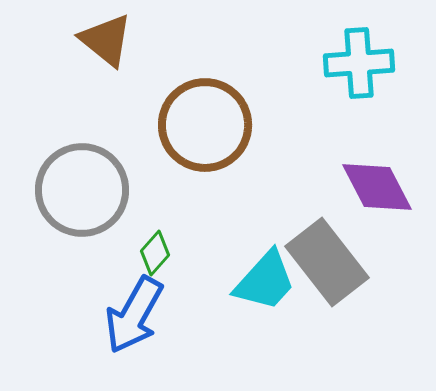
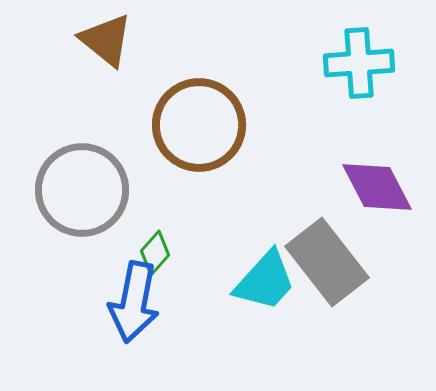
brown circle: moved 6 px left
blue arrow: moved 13 px up; rotated 18 degrees counterclockwise
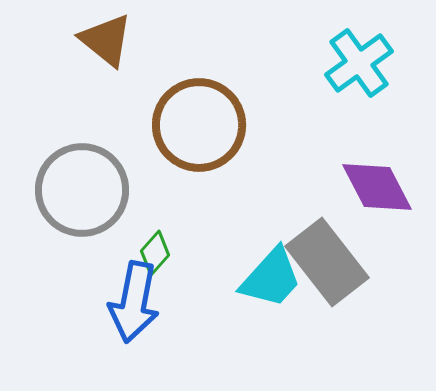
cyan cross: rotated 32 degrees counterclockwise
cyan trapezoid: moved 6 px right, 3 px up
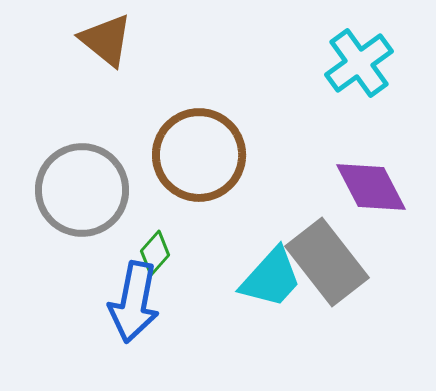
brown circle: moved 30 px down
purple diamond: moved 6 px left
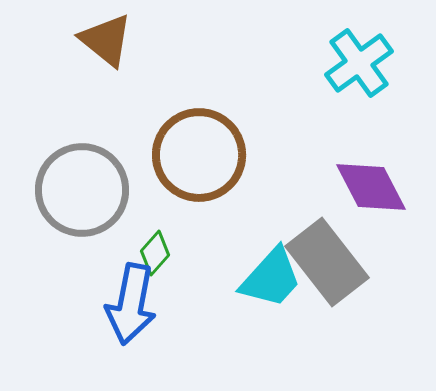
blue arrow: moved 3 px left, 2 px down
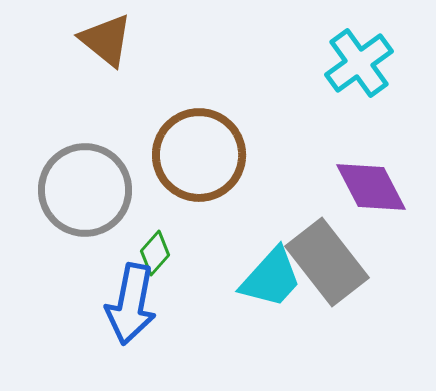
gray circle: moved 3 px right
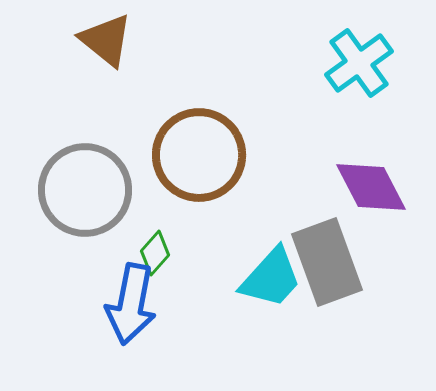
gray rectangle: rotated 18 degrees clockwise
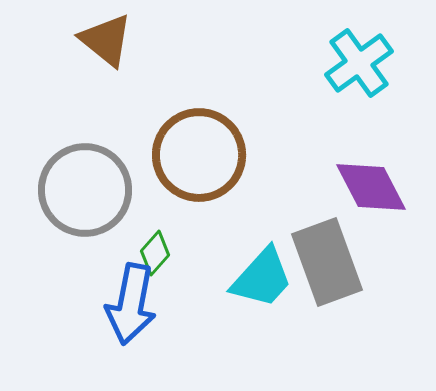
cyan trapezoid: moved 9 px left
